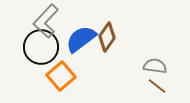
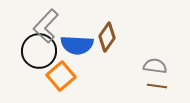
gray L-shape: moved 5 px down
blue semicircle: moved 4 px left, 6 px down; rotated 140 degrees counterclockwise
black circle: moved 2 px left, 4 px down
brown line: rotated 30 degrees counterclockwise
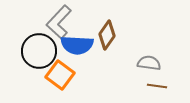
gray L-shape: moved 13 px right, 4 px up
brown diamond: moved 2 px up
gray semicircle: moved 6 px left, 3 px up
orange square: moved 1 px left, 1 px up; rotated 12 degrees counterclockwise
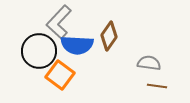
brown diamond: moved 2 px right, 1 px down
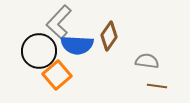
gray semicircle: moved 2 px left, 2 px up
orange square: moved 3 px left; rotated 12 degrees clockwise
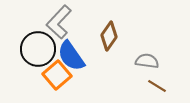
blue semicircle: moved 6 px left, 11 px down; rotated 52 degrees clockwise
black circle: moved 1 px left, 2 px up
brown line: rotated 24 degrees clockwise
